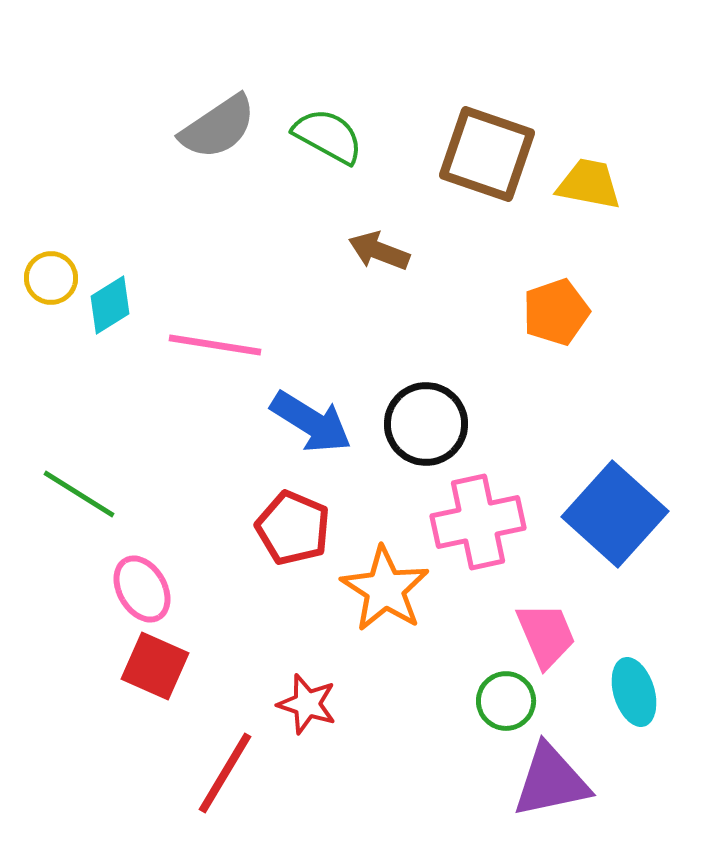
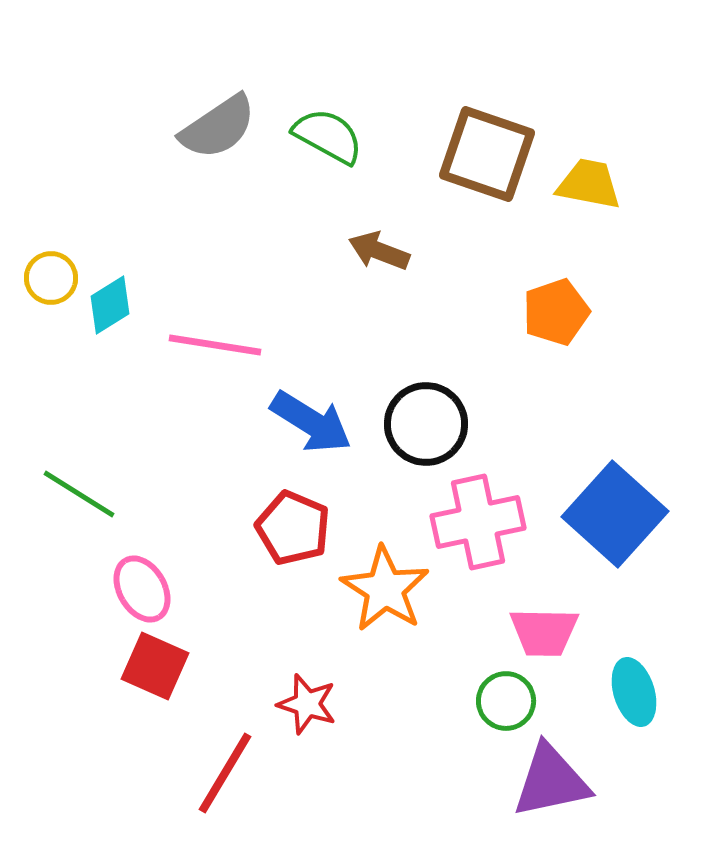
pink trapezoid: moved 2 px left, 3 px up; rotated 114 degrees clockwise
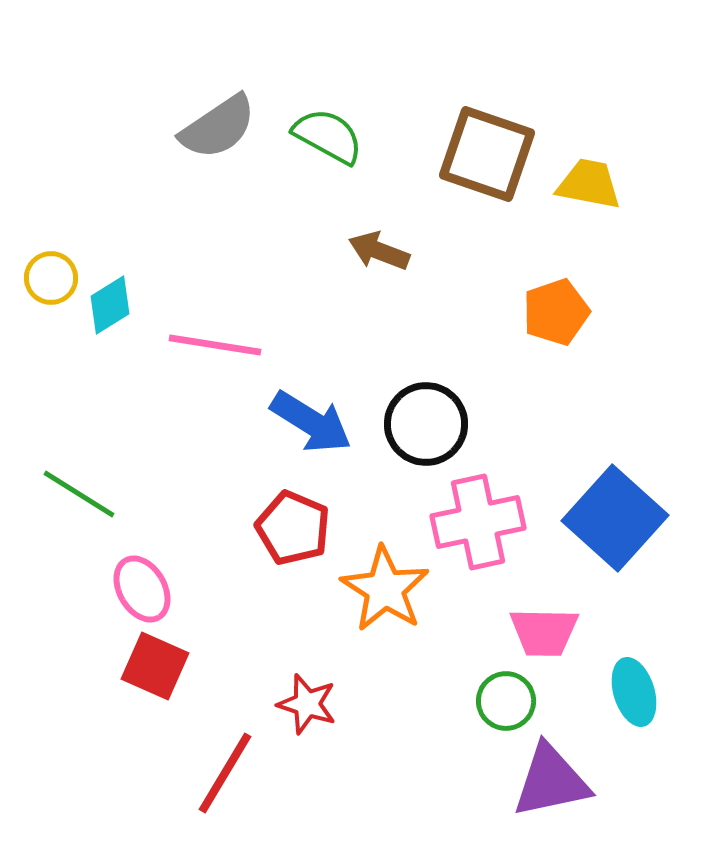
blue square: moved 4 px down
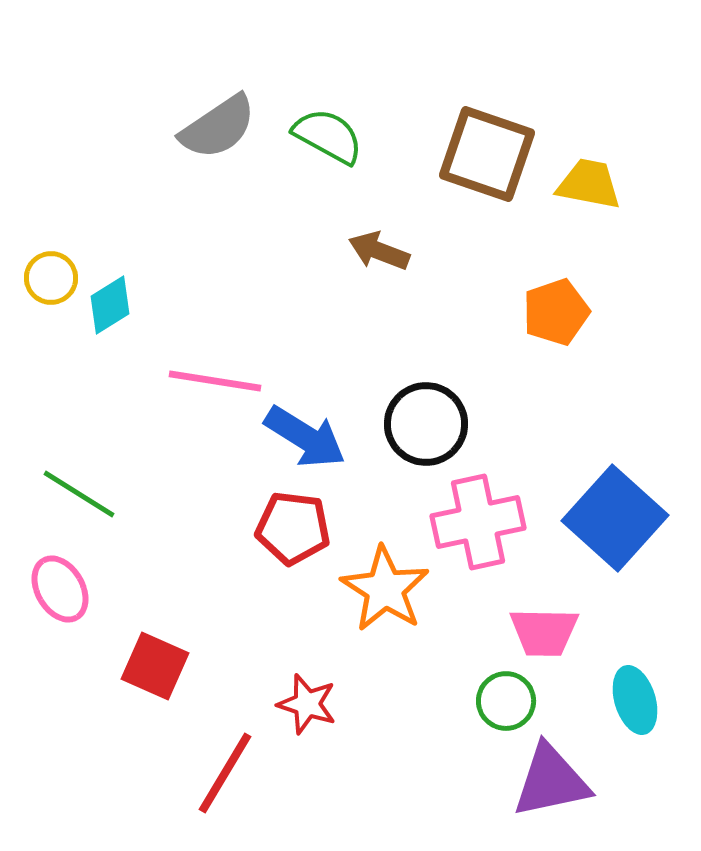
pink line: moved 36 px down
blue arrow: moved 6 px left, 15 px down
red pentagon: rotated 16 degrees counterclockwise
pink ellipse: moved 82 px left
cyan ellipse: moved 1 px right, 8 px down
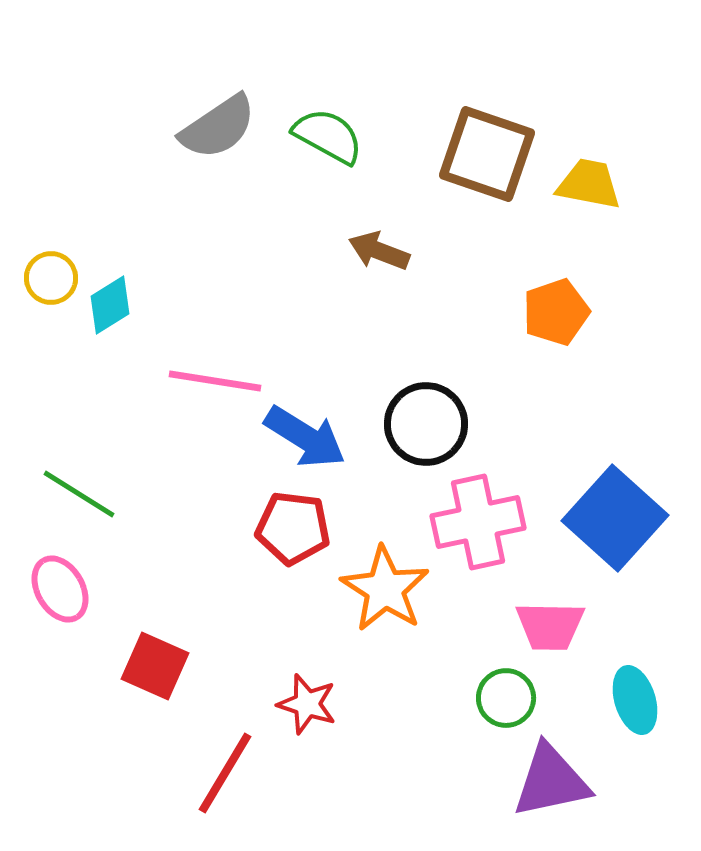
pink trapezoid: moved 6 px right, 6 px up
green circle: moved 3 px up
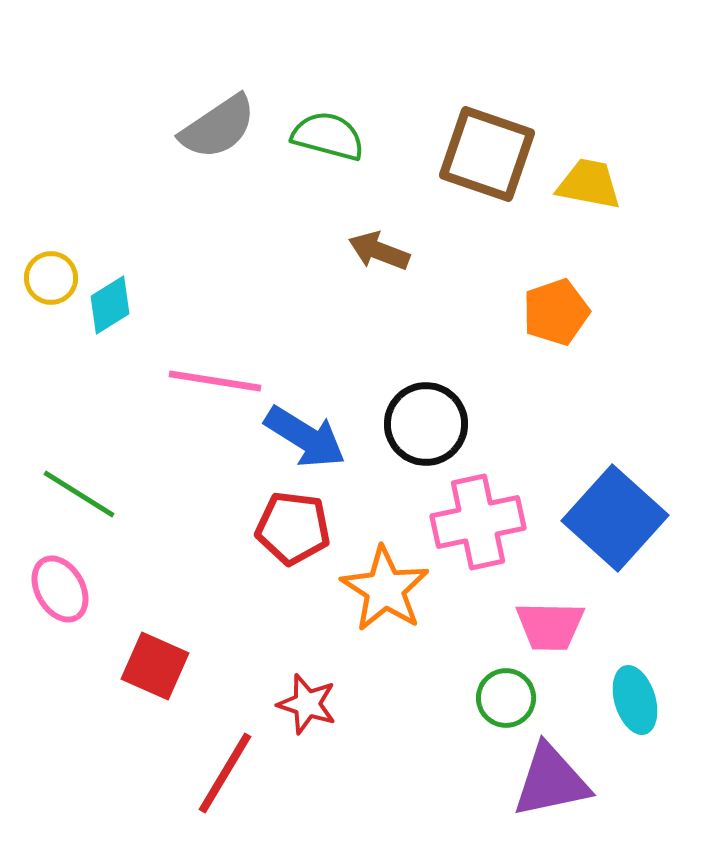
green semicircle: rotated 14 degrees counterclockwise
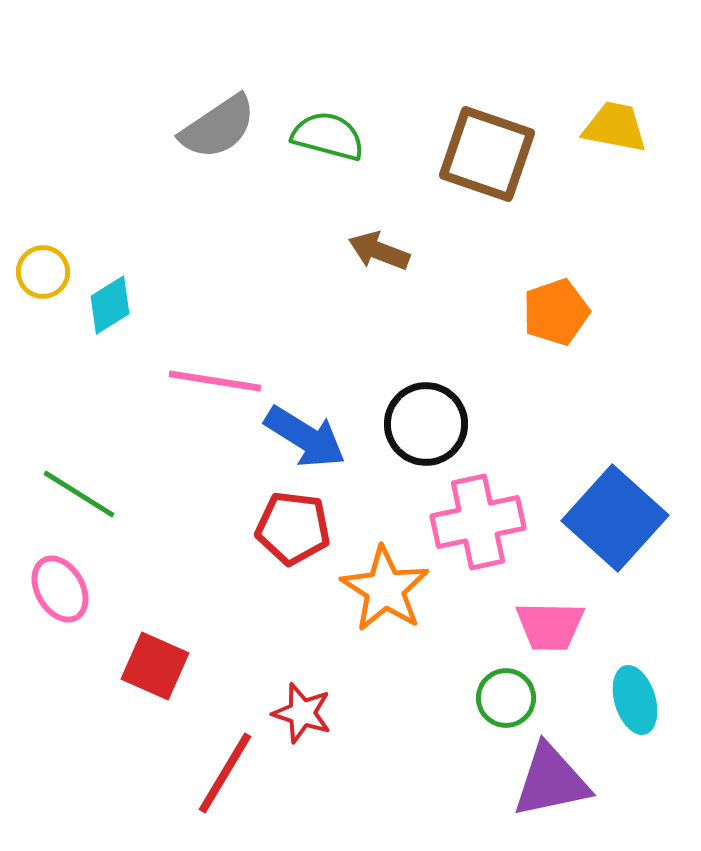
yellow trapezoid: moved 26 px right, 57 px up
yellow circle: moved 8 px left, 6 px up
red star: moved 5 px left, 9 px down
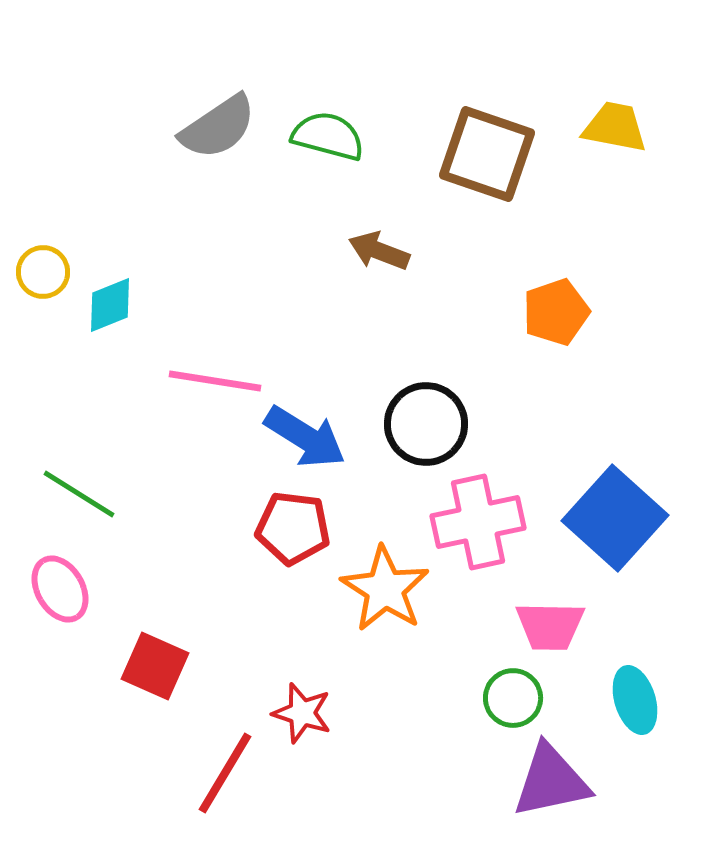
cyan diamond: rotated 10 degrees clockwise
green circle: moved 7 px right
